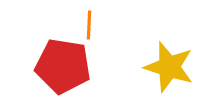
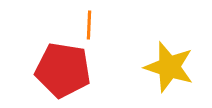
red pentagon: moved 4 px down
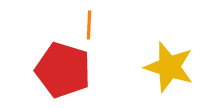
red pentagon: rotated 8 degrees clockwise
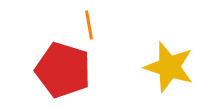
orange line: rotated 12 degrees counterclockwise
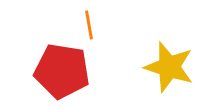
red pentagon: moved 1 px left, 1 px down; rotated 8 degrees counterclockwise
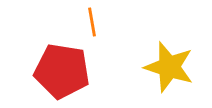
orange line: moved 3 px right, 3 px up
